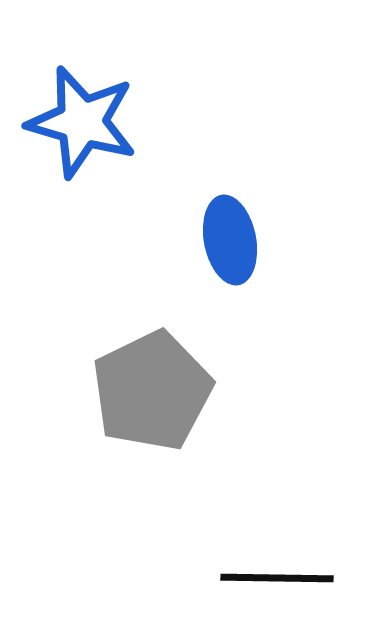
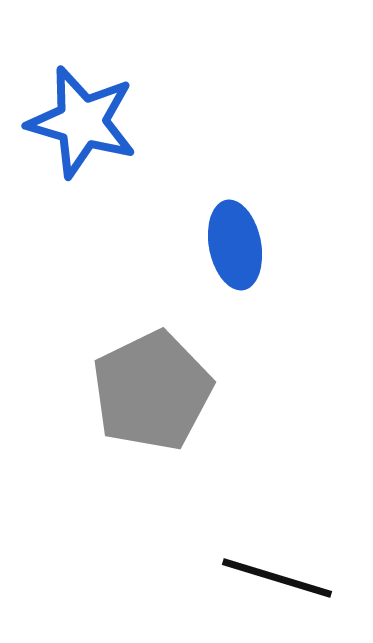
blue ellipse: moved 5 px right, 5 px down
black line: rotated 16 degrees clockwise
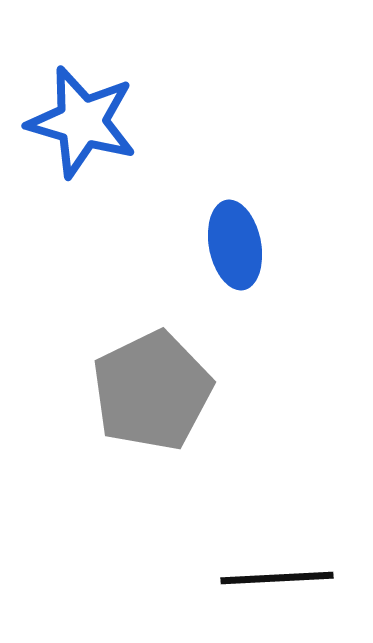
black line: rotated 20 degrees counterclockwise
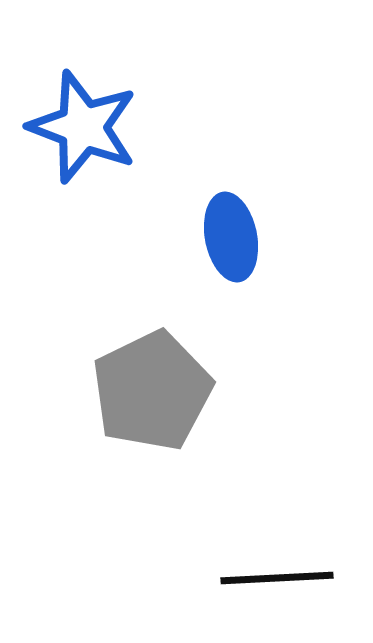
blue star: moved 1 px right, 5 px down; rotated 5 degrees clockwise
blue ellipse: moved 4 px left, 8 px up
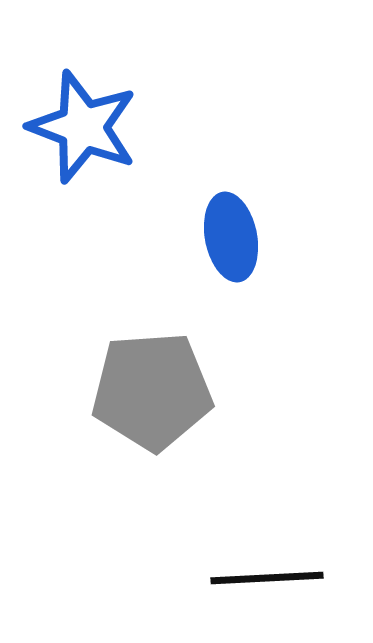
gray pentagon: rotated 22 degrees clockwise
black line: moved 10 px left
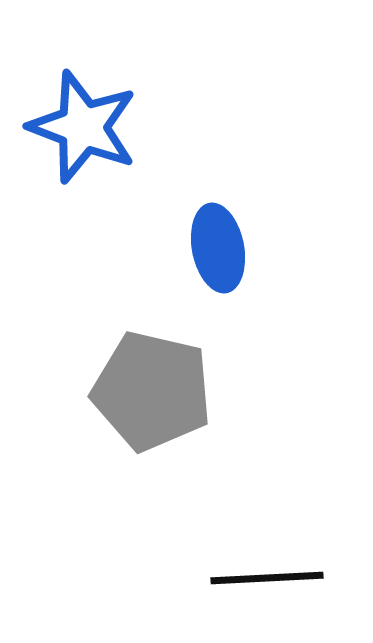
blue ellipse: moved 13 px left, 11 px down
gray pentagon: rotated 17 degrees clockwise
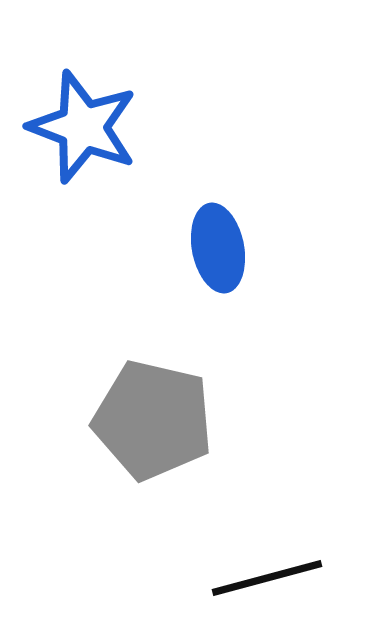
gray pentagon: moved 1 px right, 29 px down
black line: rotated 12 degrees counterclockwise
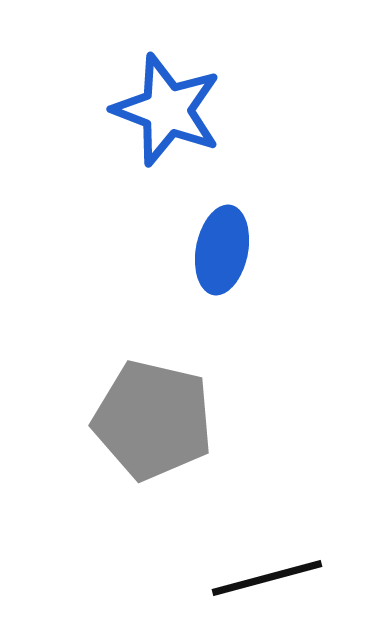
blue star: moved 84 px right, 17 px up
blue ellipse: moved 4 px right, 2 px down; rotated 22 degrees clockwise
